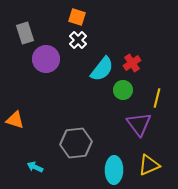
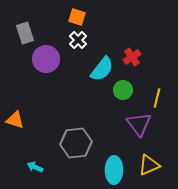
red cross: moved 6 px up
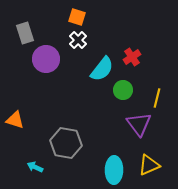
gray hexagon: moved 10 px left; rotated 16 degrees clockwise
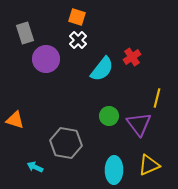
green circle: moved 14 px left, 26 px down
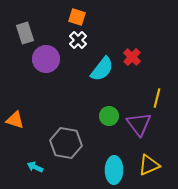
red cross: rotated 12 degrees counterclockwise
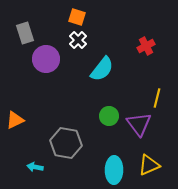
red cross: moved 14 px right, 11 px up; rotated 18 degrees clockwise
orange triangle: rotated 42 degrees counterclockwise
cyan arrow: rotated 14 degrees counterclockwise
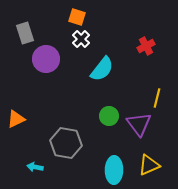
white cross: moved 3 px right, 1 px up
orange triangle: moved 1 px right, 1 px up
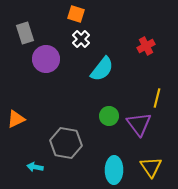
orange square: moved 1 px left, 3 px up
yellow triangle: moved 2 px right, 2 px down; rotated 40 degrees counterclockwise
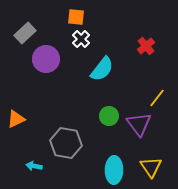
orange square: moved 3 px down; rotated 12 degrees counterclockwise
gray rectangle: rotated 65 degrees clockwise
red cross: rotated 12 degrees counterclockwise
yellow line: rotated 24 degrees clockwise
cyan arrow: moved 1 px left, 1 px up
